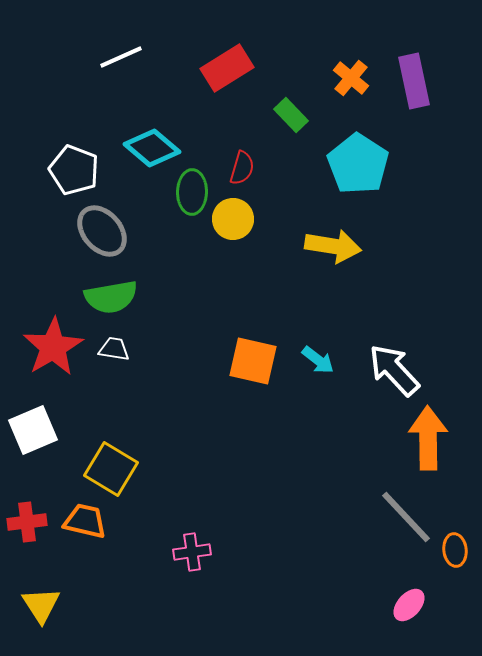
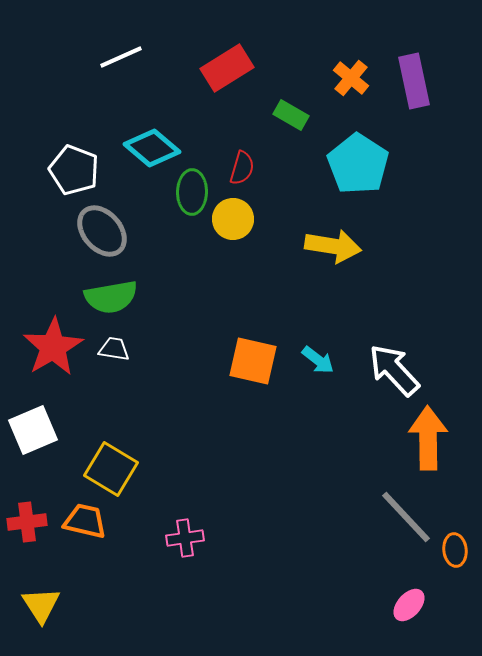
green rectangle: rotated 16 degrees counterclockwise
pink cross: moved 7 px left, 14 px up
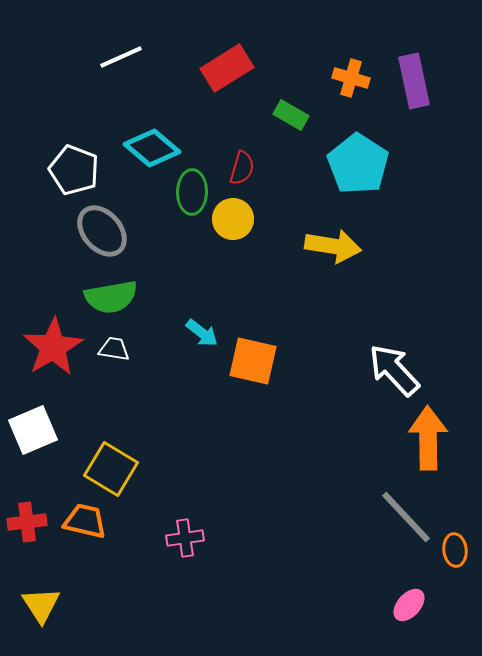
orange cross: rotated 24 degrees counterclockwise
cyan arrow: moved 116 px left, 27 px up
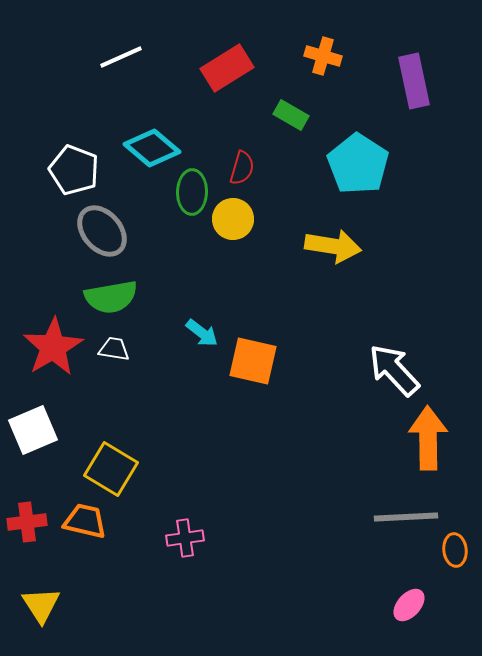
orange cross: moved 28 px left, 22 px up
gray line: rotated 50 degrees counterclockwise
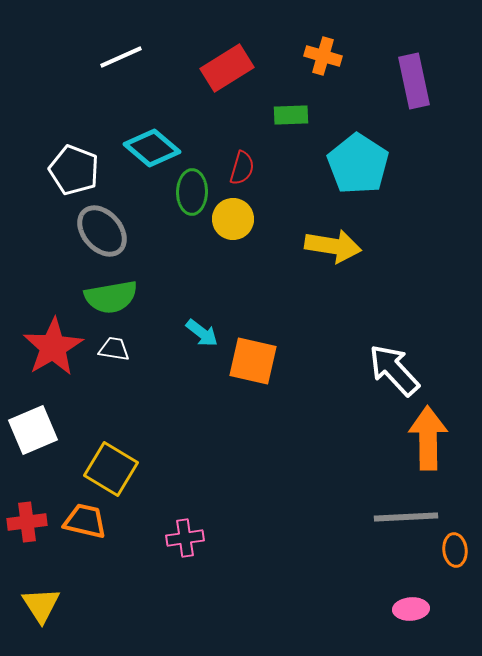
green rectangle: rotated 32 degrees counterclockwise
pink ellipse: moved 2 px right, 4 px down; rotated 44 degrees clockwise
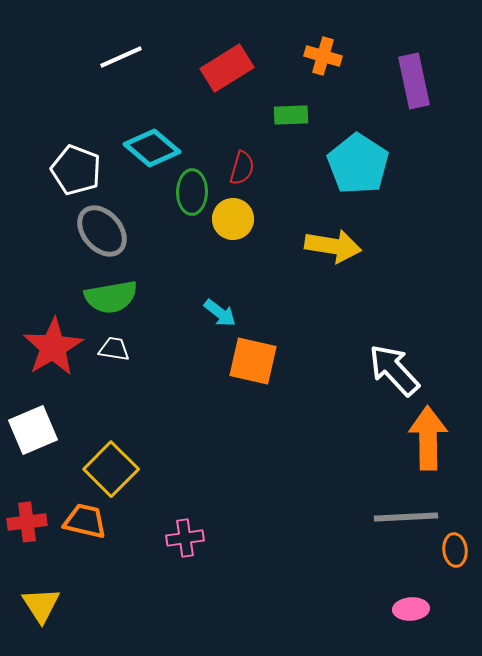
white pentagon: moved 2 px right
cyan arrow: moved 18 px right, 20 px up
yellow square: rotated 14 degrees clockwise
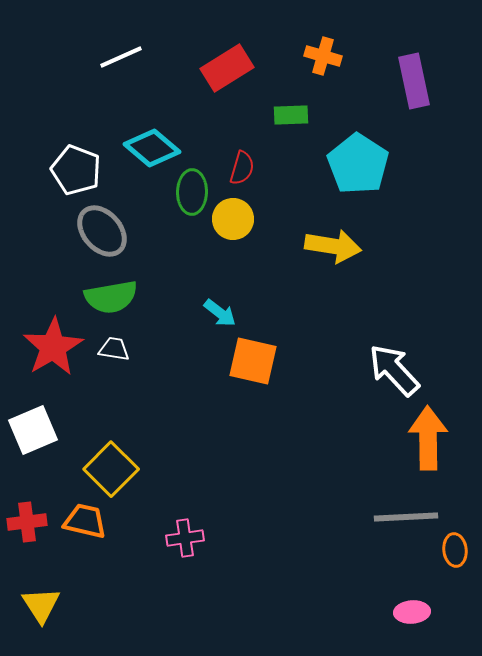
pink ellipse: moved 1 px right, 3 px down
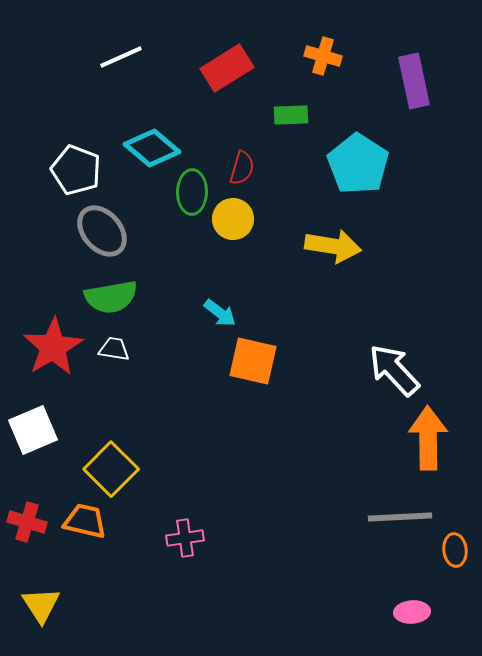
gray line: moved 6 px left
red cross: rotated 24 degrees clockwise
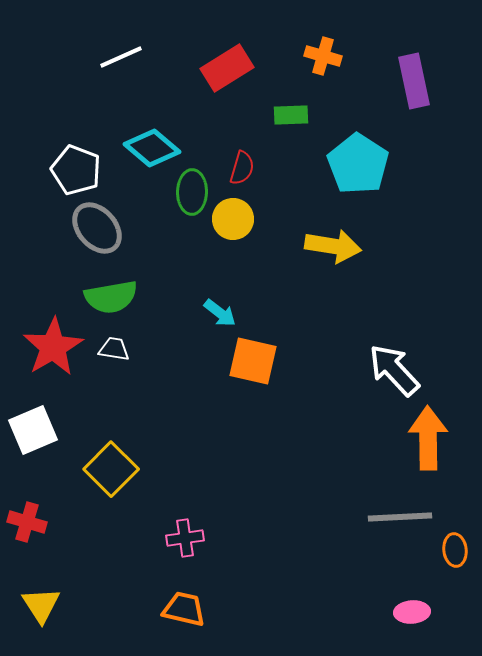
gray ellipse: moved 5 px left, 3 px up
orange trapezoid: moved 99 px right, 88 px down
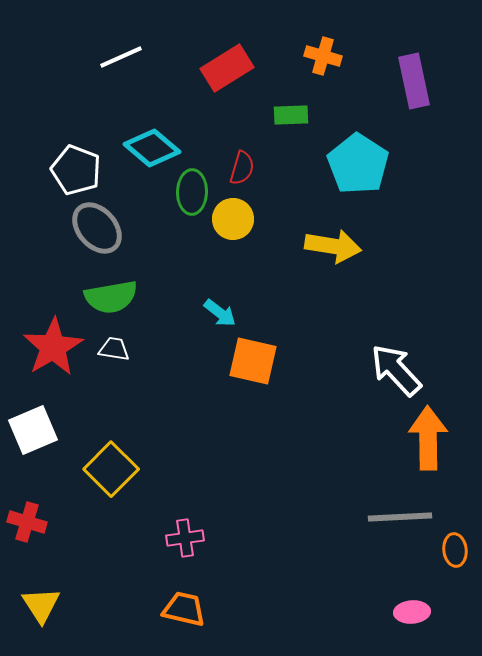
white arrow: moved 2 px right
